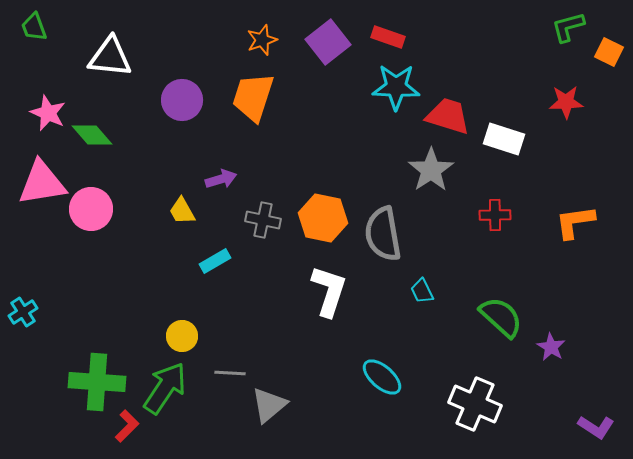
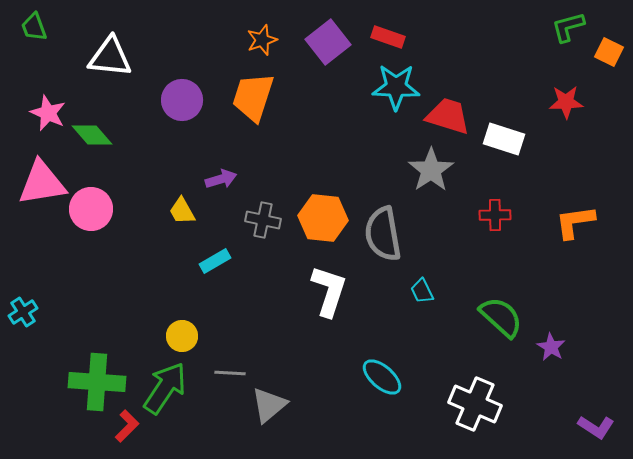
orange hexagon: rotated 6 degrees counterclockwise
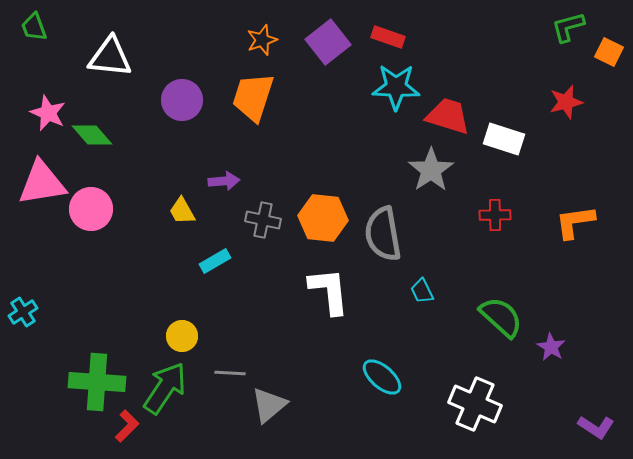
red star: rotated 12 degrees counterclockwise
purple arrow: moved 3 px right, 2 px down; rotated 12 degrees clockwise
white L-shape: rotated 24 degrees counterclockwise
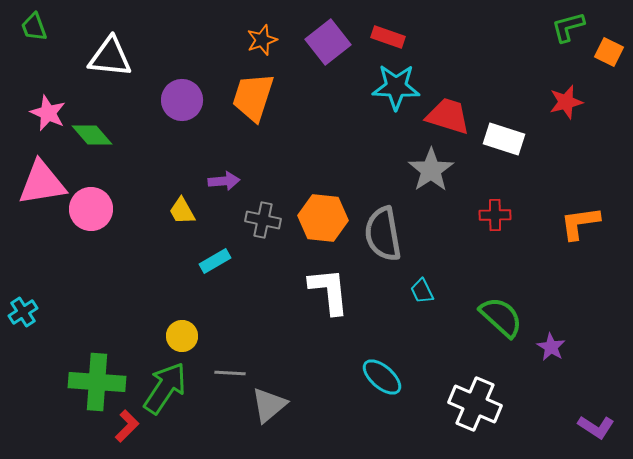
orange L-shape: moved 5 px right, 1 px down
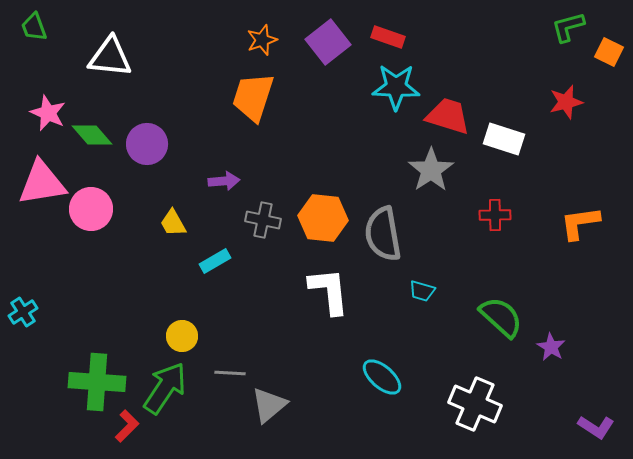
purple circle: moved 35 px left, 44 px down
yellow trapezoid: moved 9 px left, 12 px down
cyan trapezoid: rotated 48 degrees counterclockwise
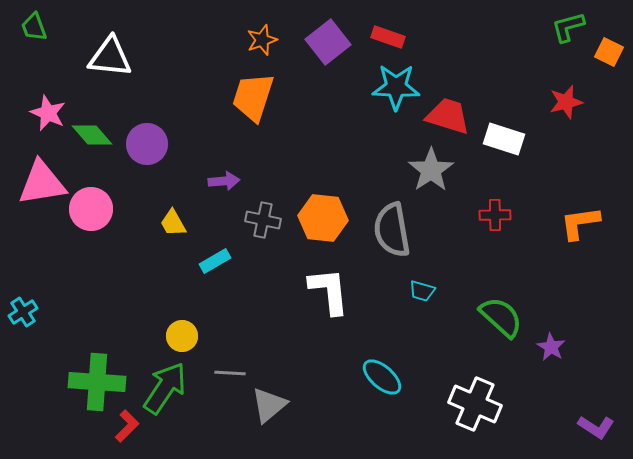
gray semicircle: moved 9 px right, 4 px up
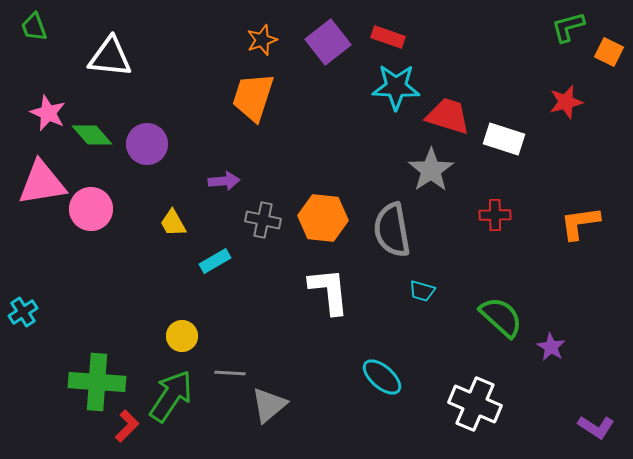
green arrow: moved 6 px right, 8 px down
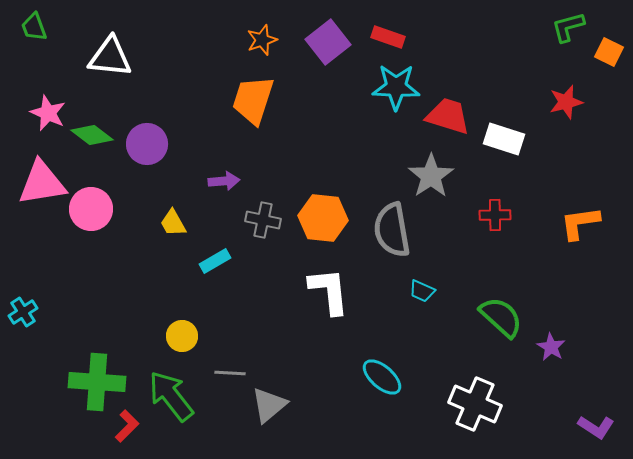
orange trapezoid: moved 3 px down
green diamond: rotated 12 degrees counterclockwise
gray star: moved 6 px down
cyan trapezoid: rotated 8 degrees clockwise
green arrow: rotated 72 degrees counterclockwise
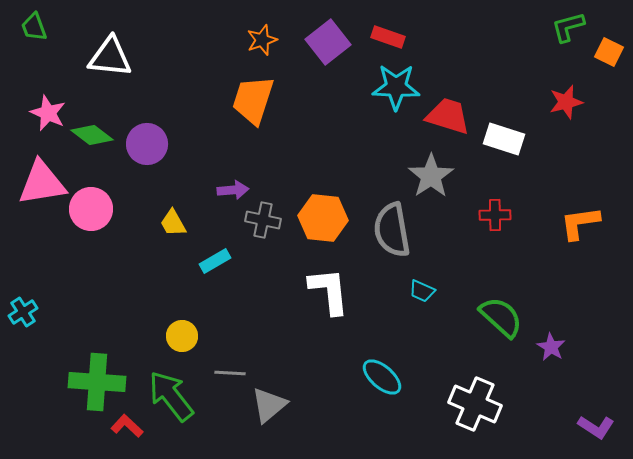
purple arrow: moved 9 px right, 9 px down
red L-shape: rotated 92 degrees counterclockwise
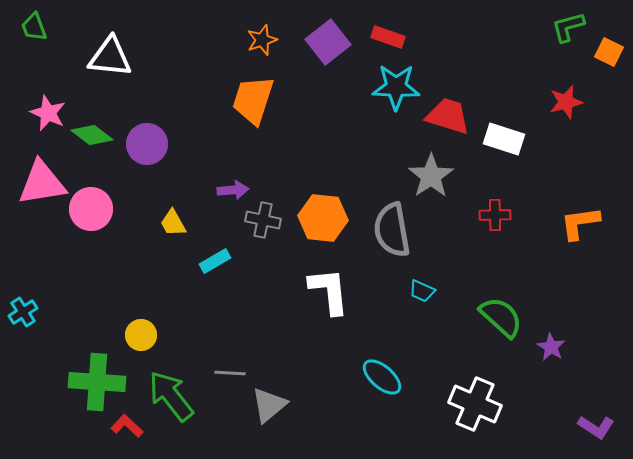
yellow circle: moved 41 px left, 1 px up
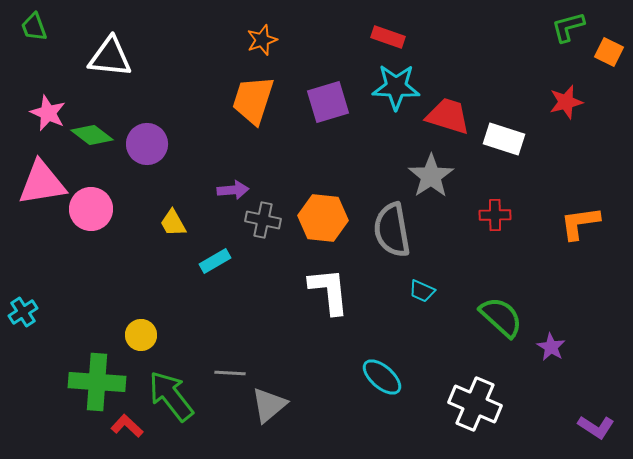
purple square: moved 60 px down; rotated 21 degrees clockwise
